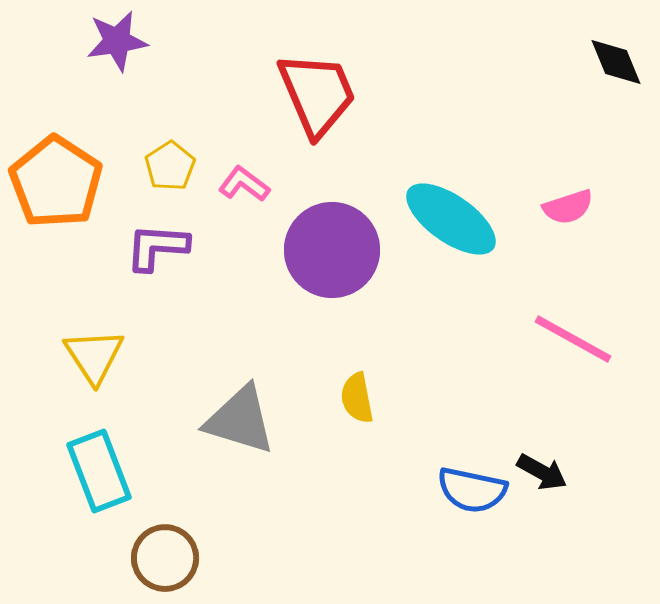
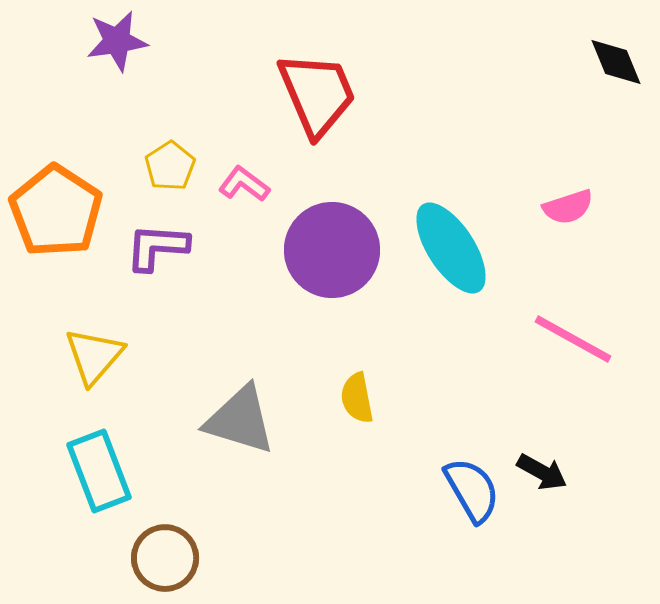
orange pentagon: moved 29 px down
cyan ellipse: moved 29 px down; rotated 22 degrees clockwise
yellow triangle: rotated 14 degrees clockwise
blue semicircle: rotated 132 degrees counterclockwise
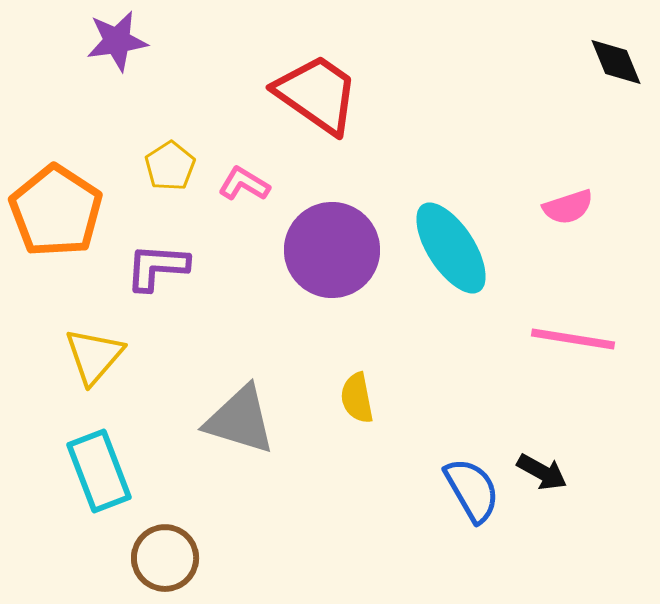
red trapezoid: rotated 32 degrees counterclockwise
pink L-shape: rotated 6 degrees counterclockwise
purple L-shape: moved 20 px down
pink line: rotated 20 degrees counterclockwise
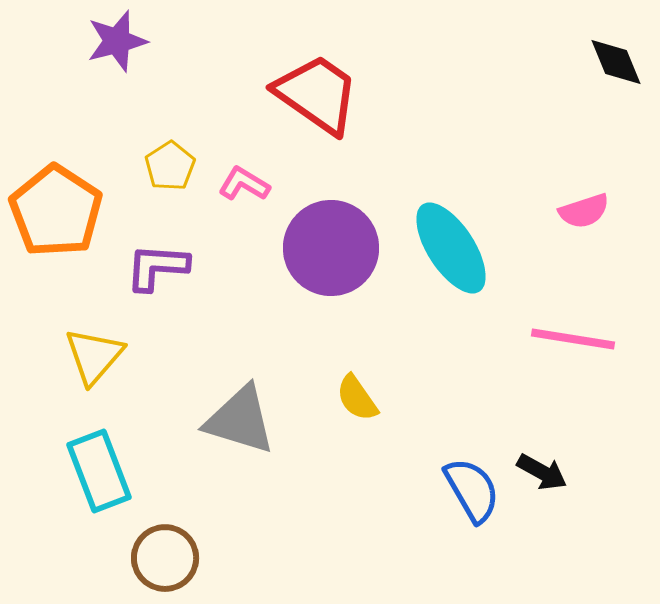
purple star: rotated 6 degrees counterclockwise
pink semicircle: moved 16 px right, 4 px down
purple circle: moved 1 px left, 2 px up
yellow semicircle: rotated 24 degrees counterclockwise
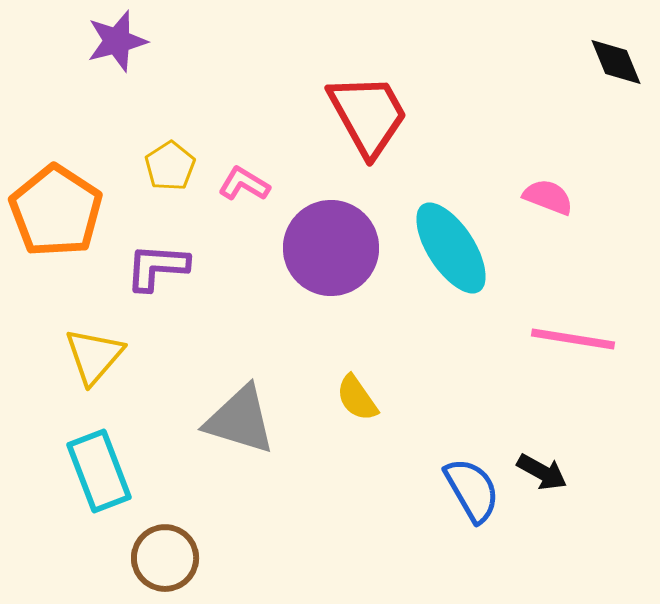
red trapezoid: moved 51 px right, 21 px down; rotated 26 degrees clockwise
pink semicircle: moved 36 px left, 14 px up; rotated 141 degrees counterclockwise
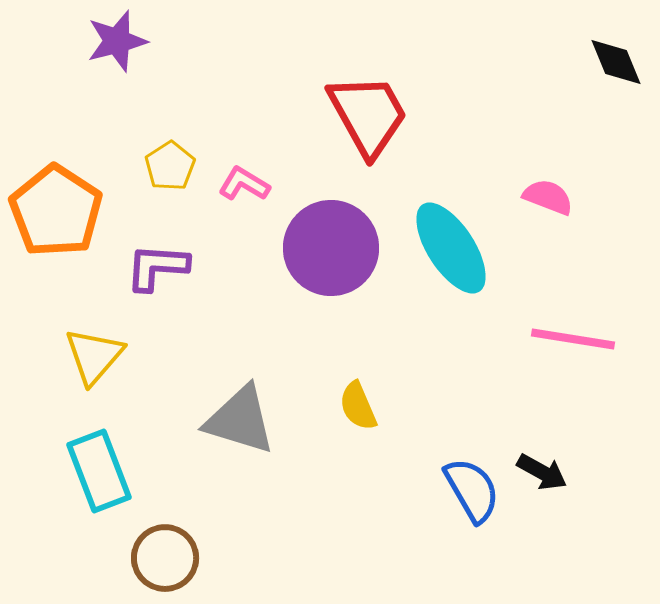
yellow semicircle: moved 1 px right, 8 px down; rotated 12 degrees clockwise
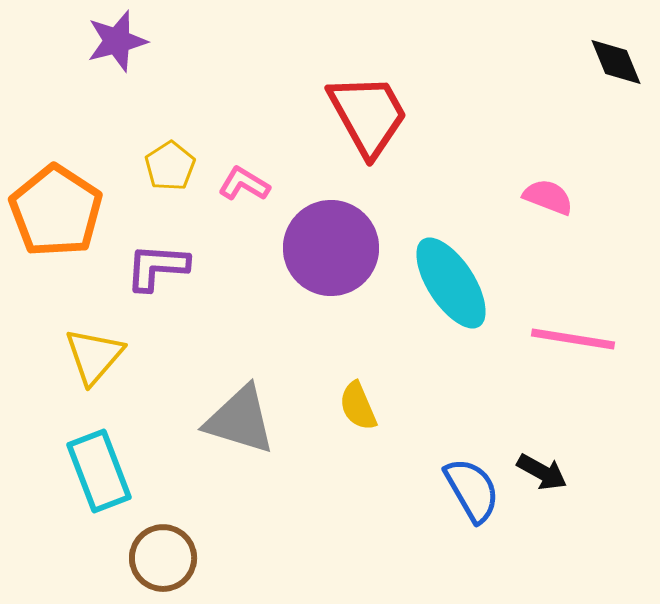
cyan ellipse: moved 35 px down
brown circle: moved 2 px left
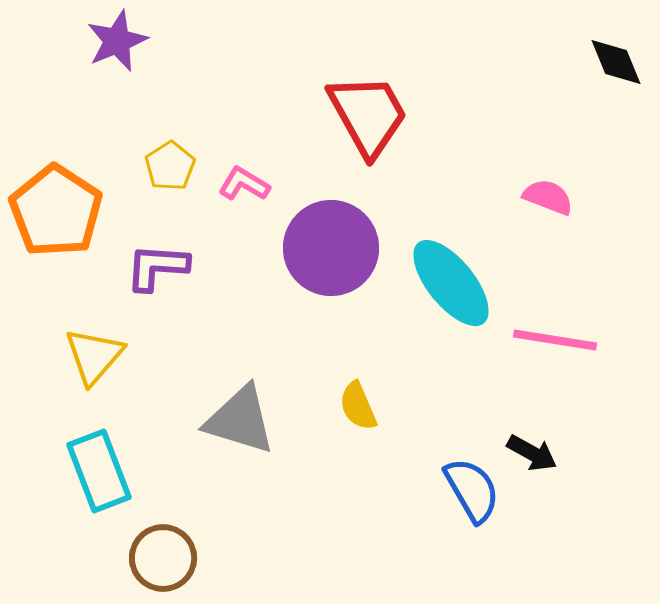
purple star: rotated 8 degrees counterclockwise
cyan ellipse: rotated 6 degrees counterclockwise
pink line: moved 18 px left, 1 px down
black arrow: moved 10 px left, 19 px up
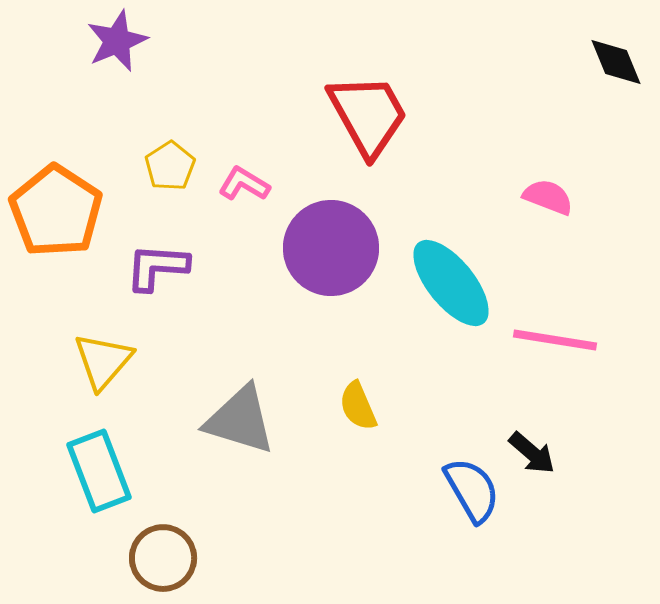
yellow triangle: moved 9 px right, 5 px down
black arrow: rotated 12 degrees clockwise
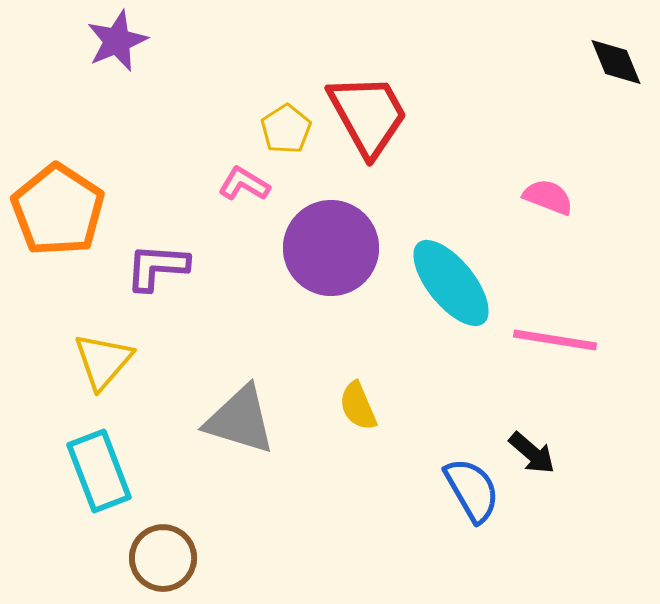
yellow pentagon: moved 116 px right, 37 px up
orange pentagon: moved 2 px right, 1 px up
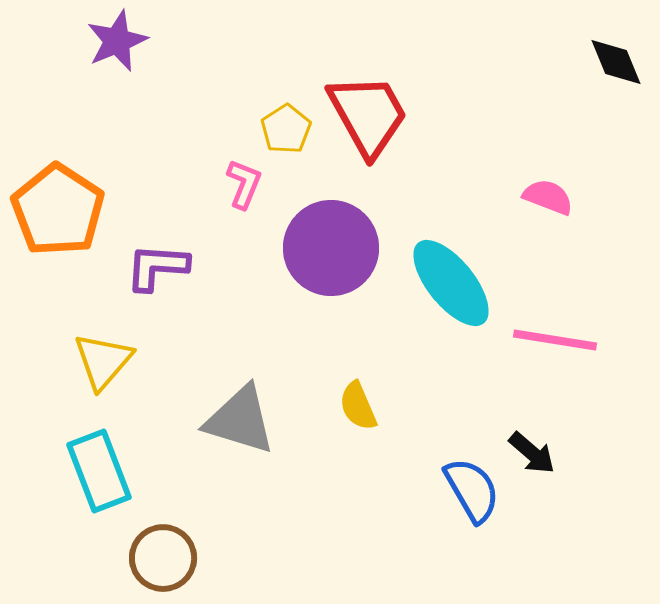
pink L-shape: rotated 81 degrees clockwise
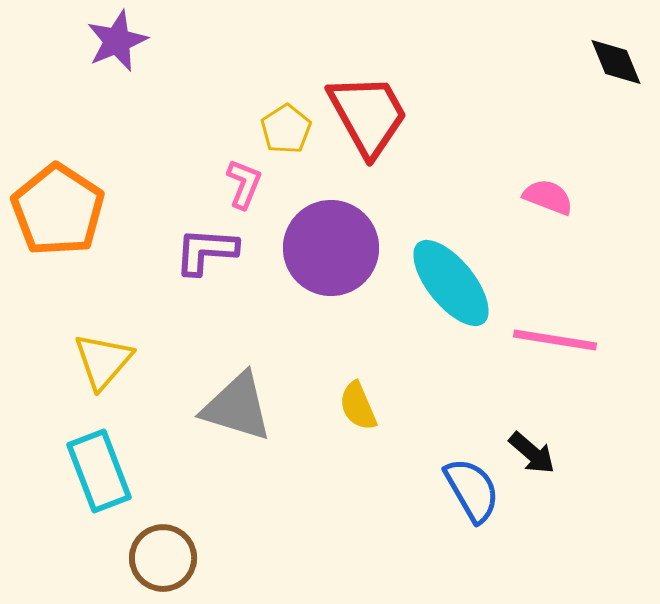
purple L-shape: moved 49 px right, 16 px up
gray triangle: moved 3 px left, 13 px up
